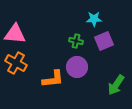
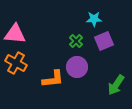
green cross: rotated 32 degrees clockwise
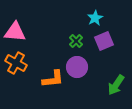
cyan star: moved 1 px right, 1 px up; rotated 28 degrees counterclockwise
pink triangle: moved 2 px up
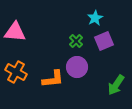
orange cross: moved 9 px down
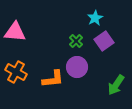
purple square: rotated 12 degrees counterclockwise
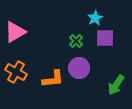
pink triangle: rotated 35 degrees counterclockwise
purple square: moved 1 px right, 3 px up; rotated 36 degrees clockwise
purple circle: moved 2 px right, 1 px down
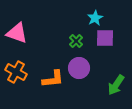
pink triangle: moved 2 px right, 1 px down; rotated 50 degrees clockwise
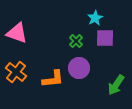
orange cross: rotated 10 degrees clockwise
